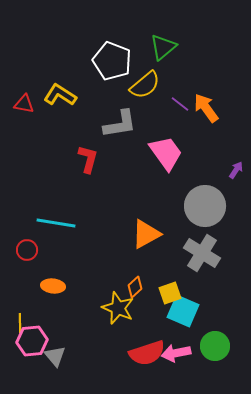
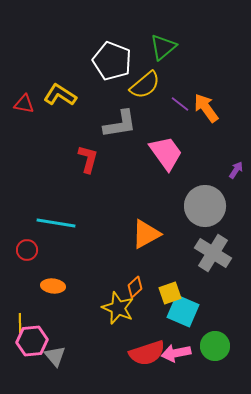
gray cross: moved 11 px right
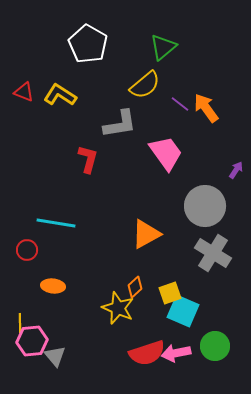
white pentagon: moved 24 px left, 17 px up; rotated 9 degrees clockwise
red triangle: moved 12 px up; rotated 10 degrees clockwise
